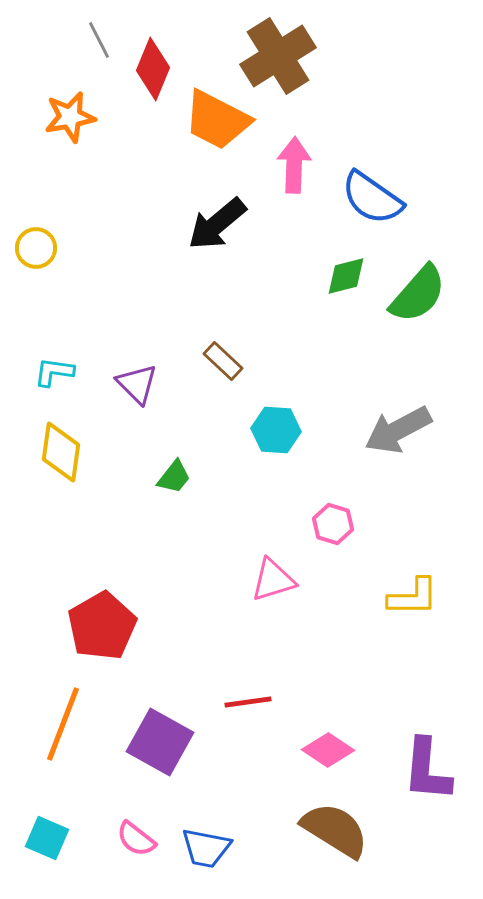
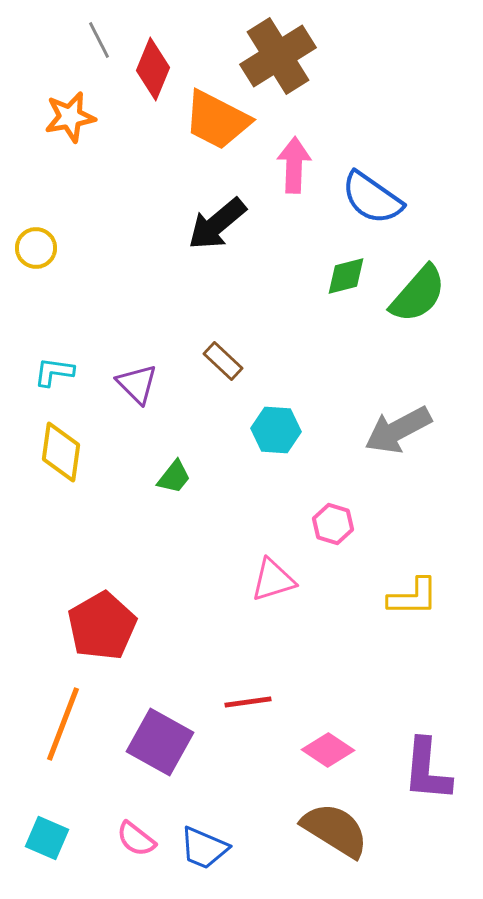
blue trapezoid: moved 2 px left; rotated 12 degrees clockwise
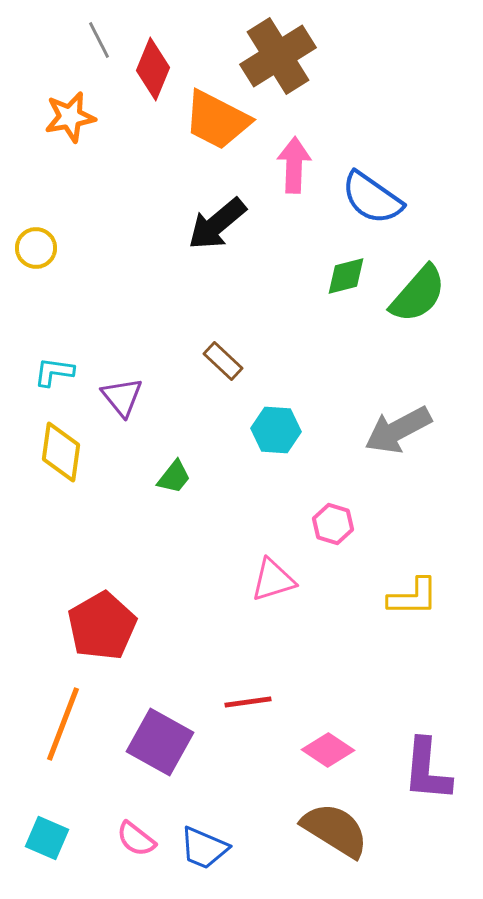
purple triangle: moved 15 px left, 13 px down; rotated 6 degrees clockwise
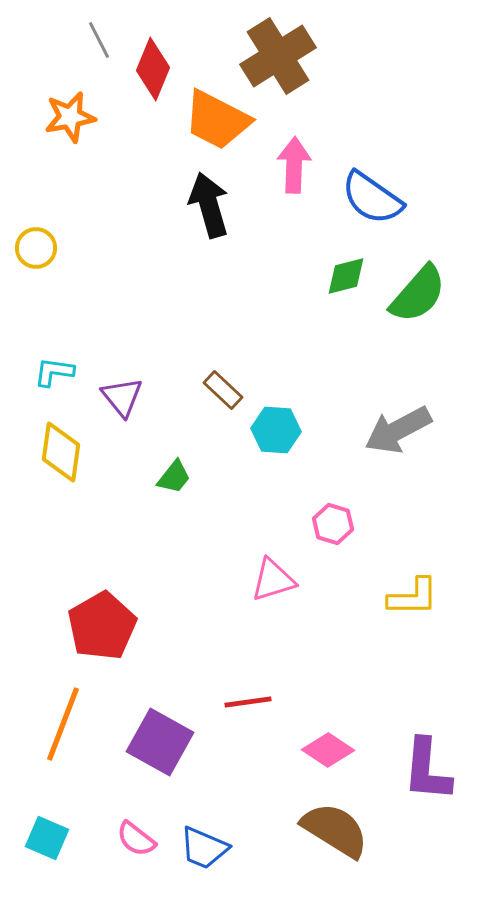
black arrow: moved 8 px left, 19 px up; rotated 114 degrees clockwise
brown rectangle: moved 29 px down
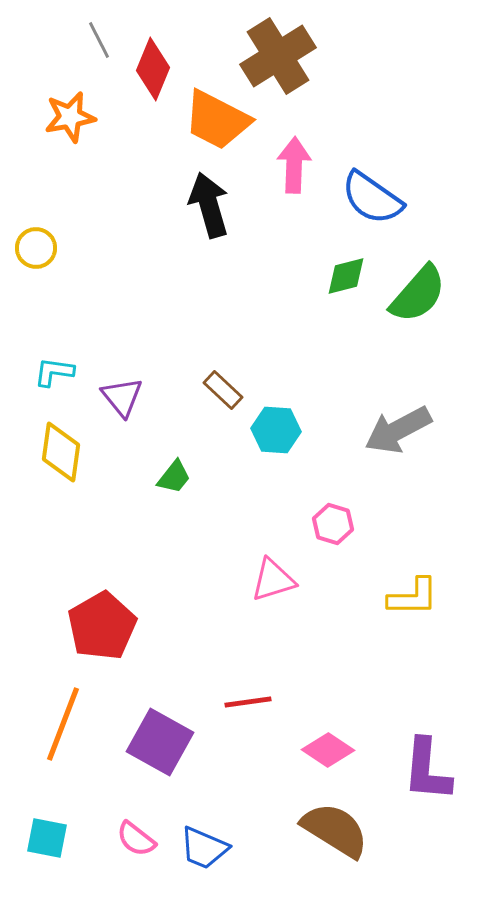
cyan square: rotated 12 degrees counterclockwise
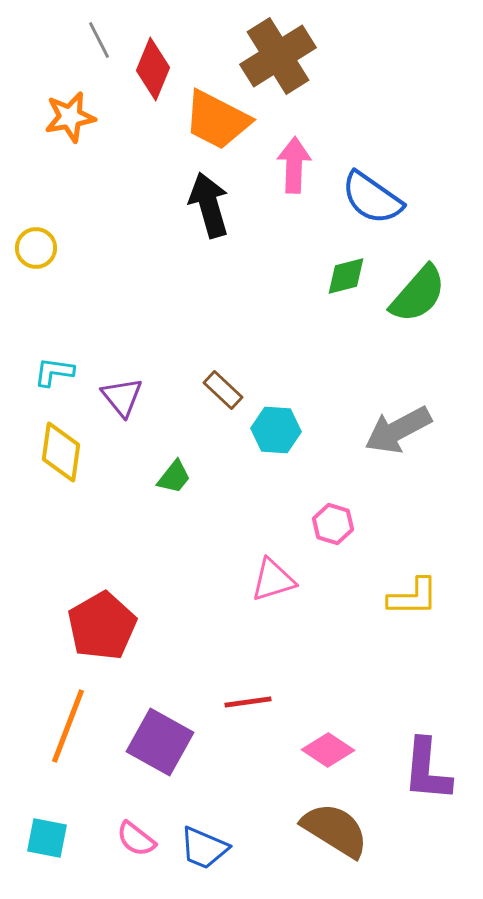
orange line: moved 5 px right, 2 px down
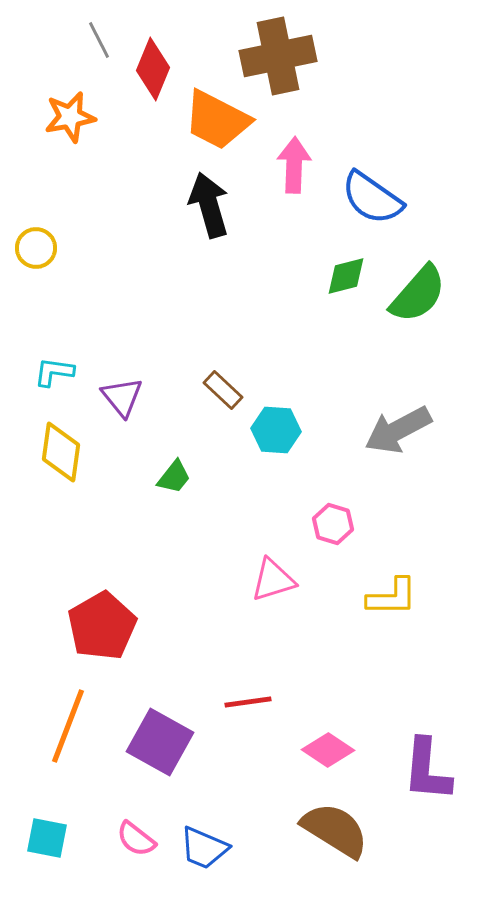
brown cross: rotated 20 degrees clockwise
yellow L-shape: moved 21 px left
